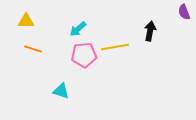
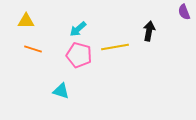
black arrow: moved 1 px left
pink pentagon: moved 5 px left; rotated 20 degrees clockwise
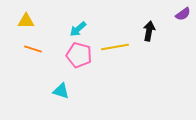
purple semicircle: moved 1 px left, 2 px down; rotated 105 degrees counterclockwise
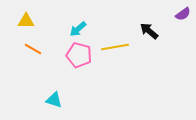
black arrow: rotated 60 degrees counterclockwise
orange line: rotated 12 degrees clockwise
cyan triangle: moved 7 px left, 9 px down
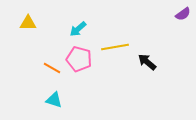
yellow triangle: moved 2 px right, 2 px down
black arrow: moved 2 px left, 31 px down
orange line: moved 19 px right, 19 px down
pink pentagon: moved 4 px down
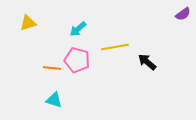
yellow triangle: rotated 18 degrees counterclockwise
pink pentagon: moved 2 px left, 1 px down
orange line: rotated 24 degrees counterclockwise
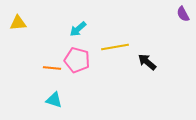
purple semicircle: rotated 98 degrees clockwise
yellow triangle: moved 10 px left; rotated 12 degrees clockwise
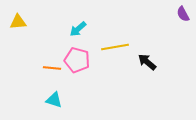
yellow triangle: moved 1 px up
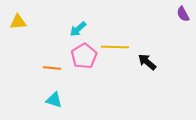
yellow line: rotated 12 degrees clockwise
pink pentagon: moved 7 px right, 4 px up; rotated 25 degrees clockwise
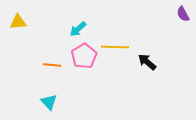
orange line: moved 3 px up
cyan triangle: moved 5 px left, 2 px down; rotated 30 degrees clockwise
